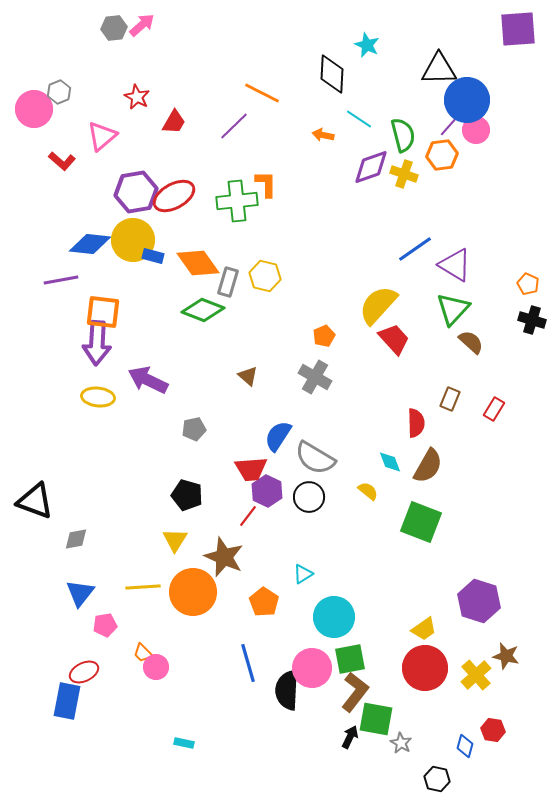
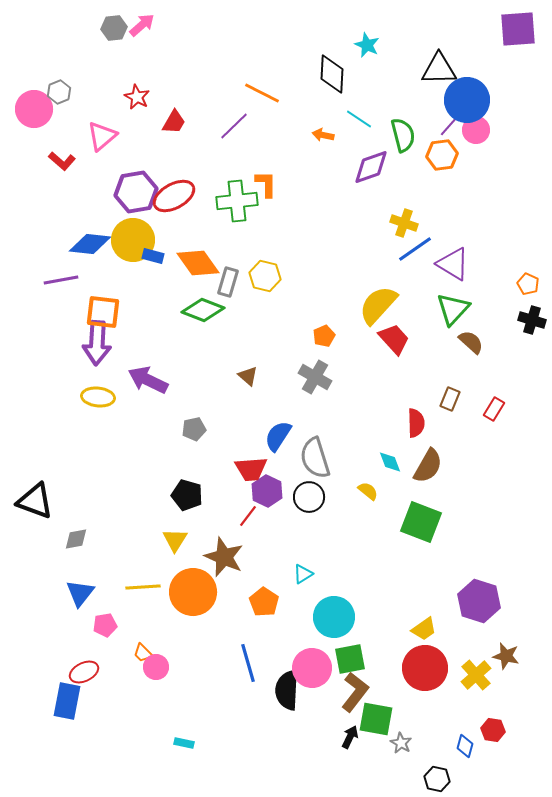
yellow cross at (404, 174): moved 49 px down
purple triangle at (455, 265): moved 2 px left, 1 px up
gray semicircle at (315, 458): rotated 42 degrees clockwise
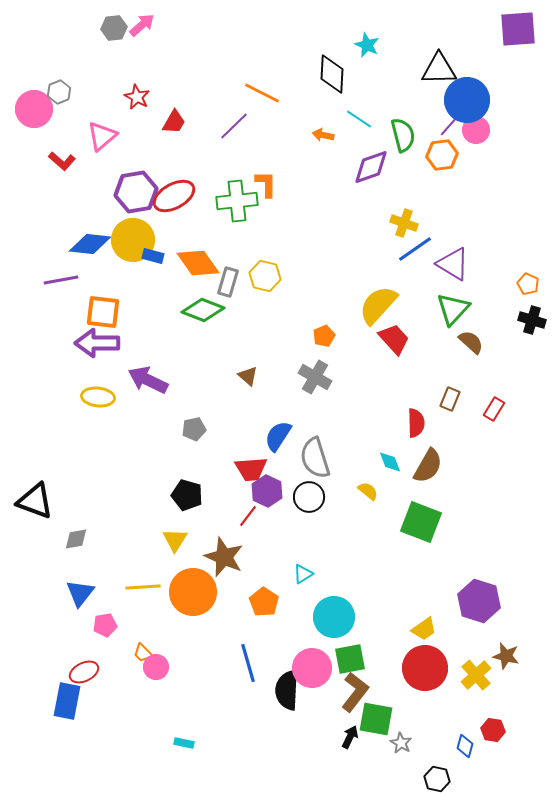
purple arrow at (97, 343): rotated 87 degrees clockwise
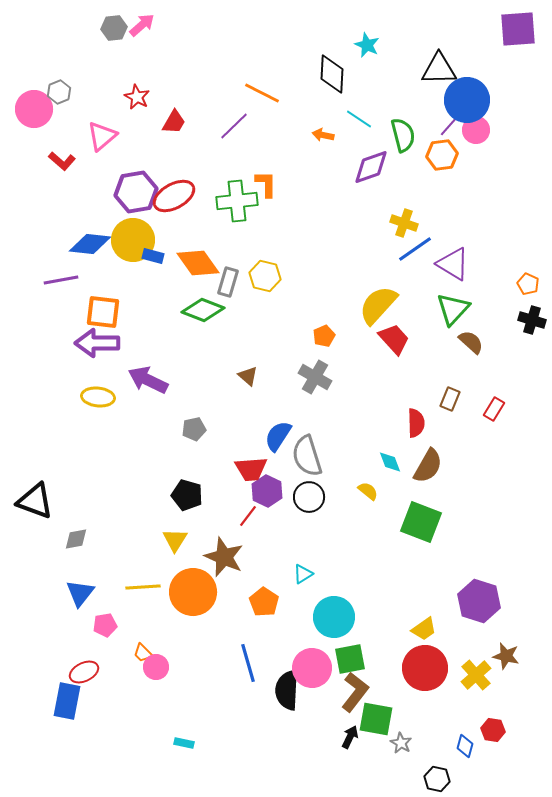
gray semicircle at (315, 458): moved 8 px left, 2 px up
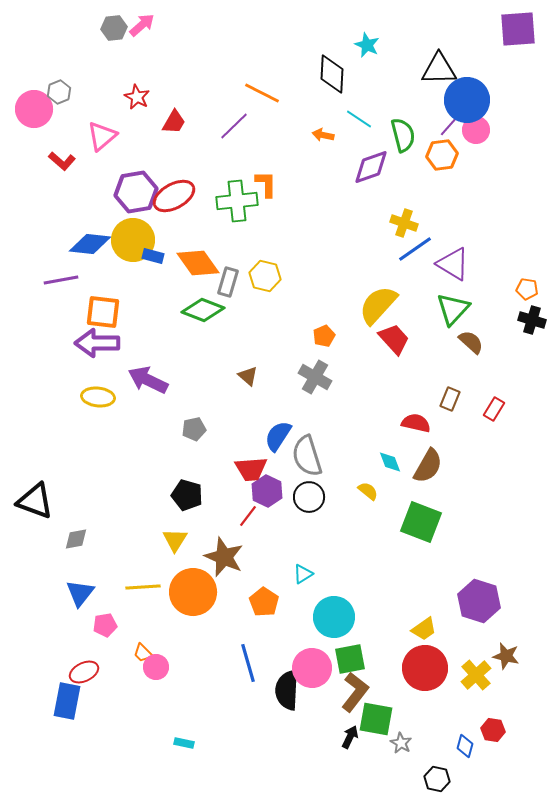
orange pentagon at (528, 284): moved 1 px left, 5 px down; rotated 15 degrees counterclockwise
red semicircle at (416, 423): rotated 76 degrees counterclockwise
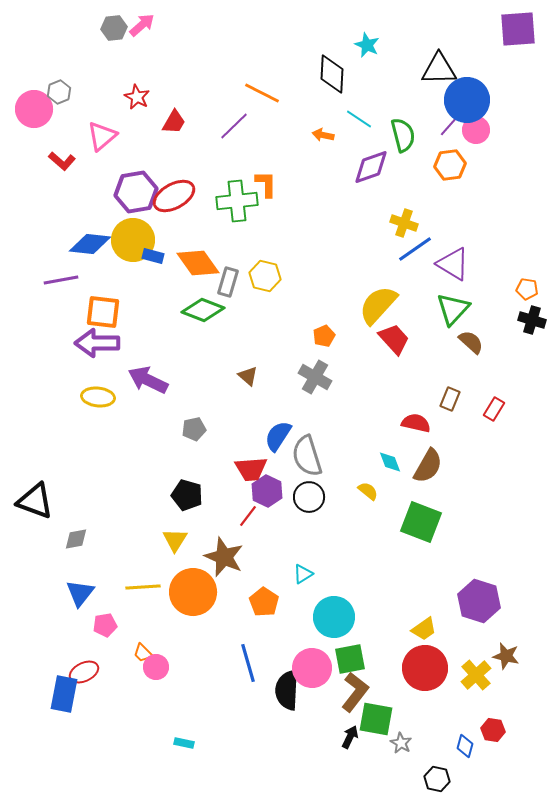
orange hexagon at (442, 155): moved 8 px right, 10 px down
blue rectangle at (67, 701): moved 3 px left, 7 px up
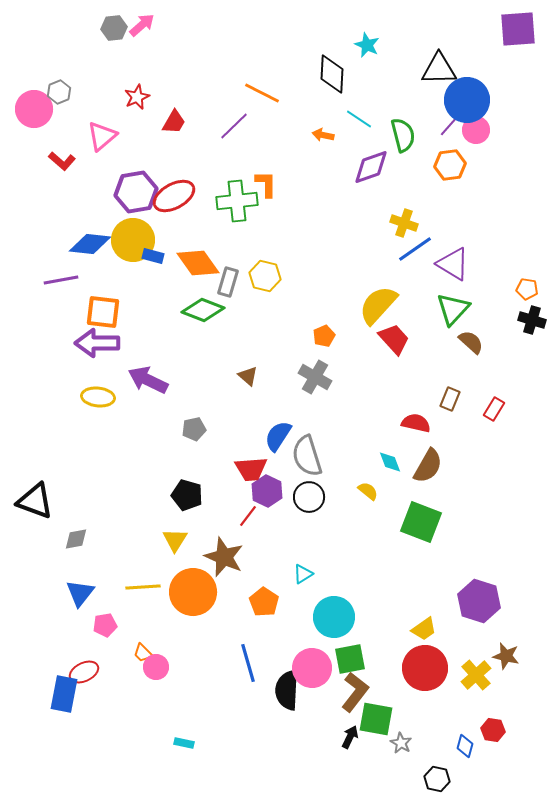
red star at (137, 97): rotated 20 degrees clockwise
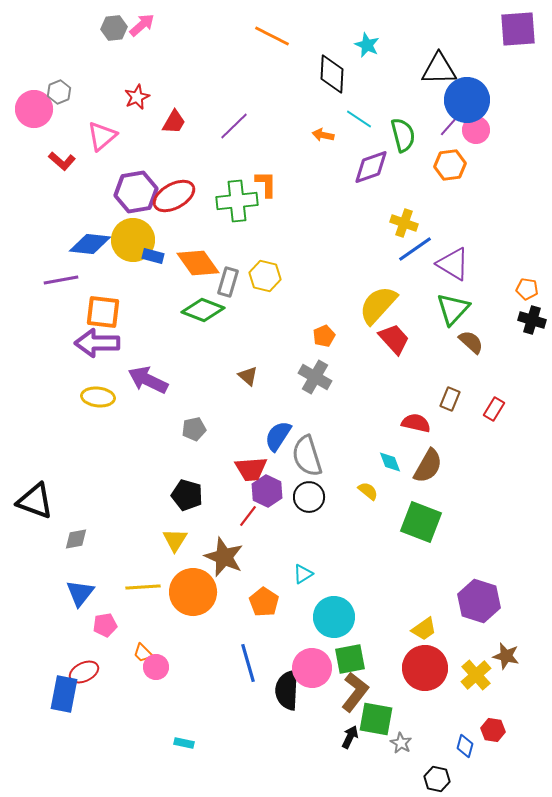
orange line at (262, 93): moved 10 px right, 57 px up
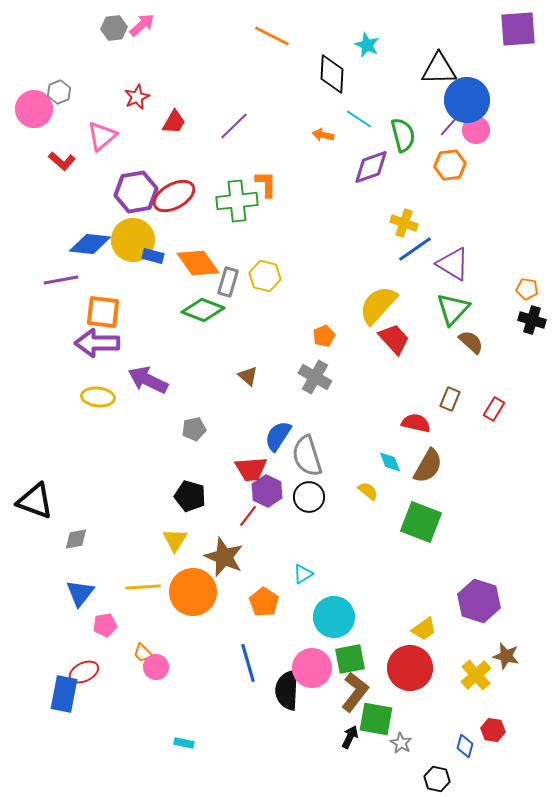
black pentagon at (187, 495): moved 3 px right, 1 px down
red circle at (425, 668): moved 15 px left
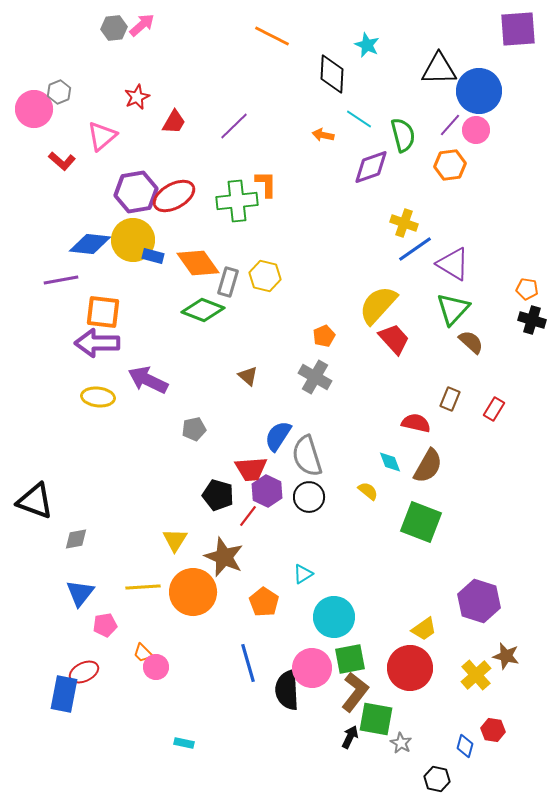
blue circle at (467, 100): moved 12 px right, 9 px up
black pentagon at (190, 496): moved 28 px right, 1 px up
black semicircle at (287, 690): rotated 6 degrees counterclockwise
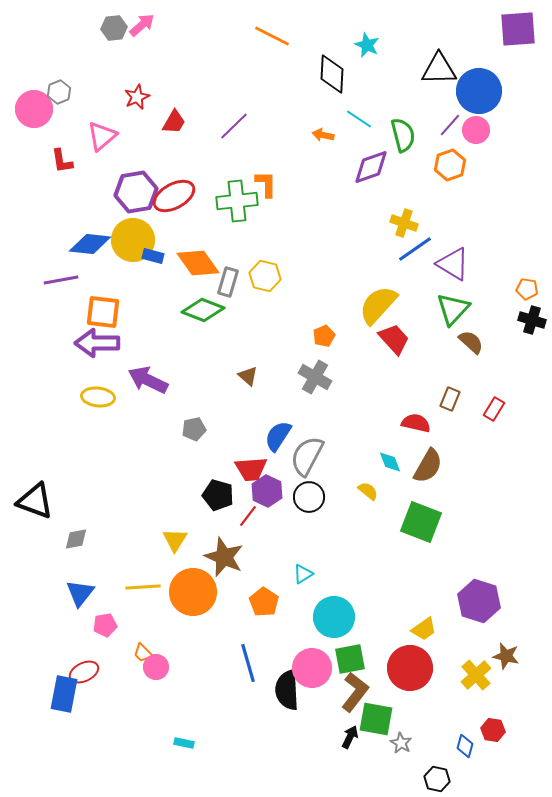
red L-shape at (62, 161): rotated 40 degrees clockwise
orange hexagon at (450, 165): rotated 12 degrees counterclockwise
gray semicircle at (307, 456): rotated 45 degrees clockwise
